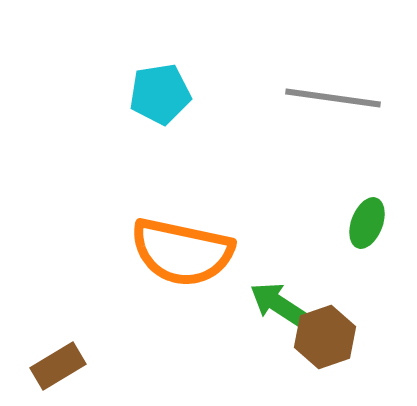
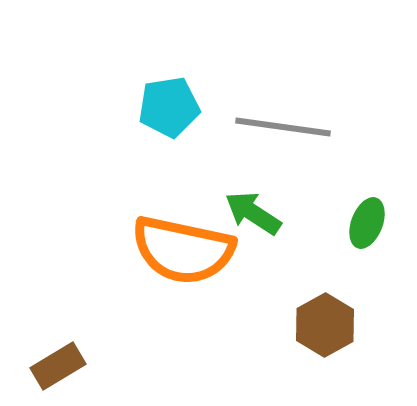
cyan pentagon: moved 9 px right, 13 px down
gray line: moved 50 px left, 29 px down
orange semicircle: moved 1 px right, 2 px up
green arrow: moved 25 px left, 91 px up
brown hexagon: moved 12 px up; rotated 10 degrees counterclockwise
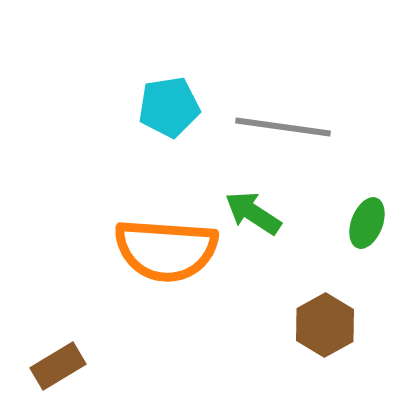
orange semicircle: moved 17 px left; rotated 8 degrees counterclockwise
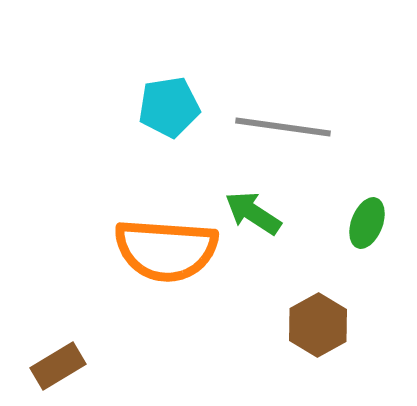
brown hexagon: moved 7 px left
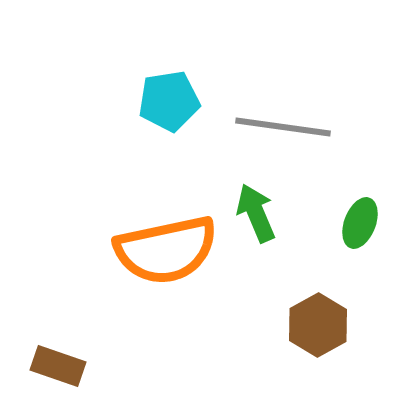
cyan pentagon: moved 6 px up
green arrow: moved 3 px right; rotated 34 degrees clockwise
green ellipse: moved 7 px left
orange semicircle: rotated 16 degrees counterclockwise
brown rectangle: rotated 50 degrees clockwise
